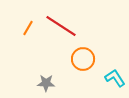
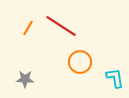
orange circle: moved 3 px left, 3 px down
cyan L-shape: rotated 25 degrees clockwise
gray star: moved 21 px left, 4 px up
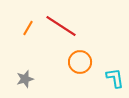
gray star: rotated 18 degrees counterclockwise
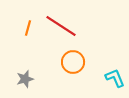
orange line: rotated 14 degrees counterclockwise
orange circle: moved 7 px left
cyan L-shape: rotated 15 degrees counterclockwise
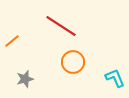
orange line: moved 16 px left, 13 px down; rotated 35 degrees clockwise
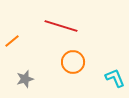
red line: rotated 16 degrees counterclockwise
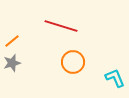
gray star: moved 13 px left, 16 px up
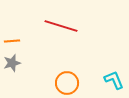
orange line: rotated 35 degrees clockwise
orange circle: moved 6 px left, 21 px down
cyan L-shape: moved 1 px left, 2 px down
